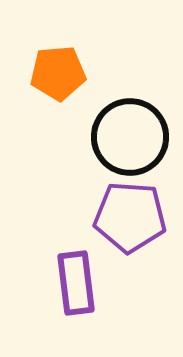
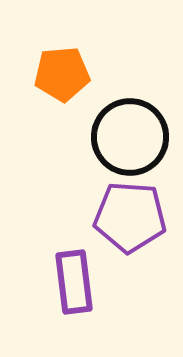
orange pentagon: moved 4 px right, 1 px down
purple rectangle: moved 2 px left, 1 px up
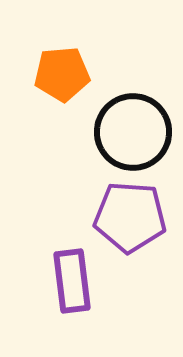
black circle: moved 3 px right, 5 px up
purple rectangle: moved 2 px left, 1 px up
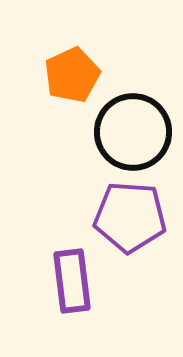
orange pentagon: moved 10 px right, 1 px down; rotated 20 degrees counterclockwise
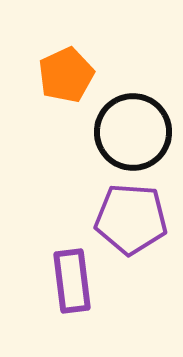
orange pentagon: moved 6 px left
purple pentagon: moved 1 px right, 2 px down
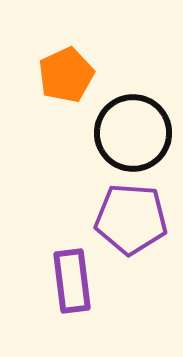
black circle: moved 1 px down
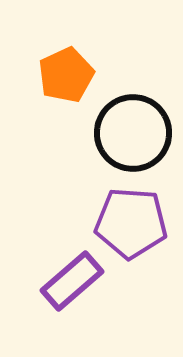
purple pentagon: moved 4 px down
purple rectangle: rotated 56 degrees clockwise
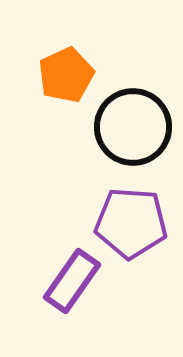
black circle: moved 6 px up
purple rectangle: rotated 14 degrees counterclockwise
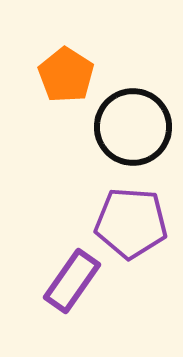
orange pentagon: rotated 14 degrees counterclockwise
